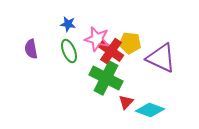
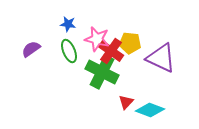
purple semicircle: rotated 66 degrees clockwise
green cross: moved 4 px left, 6 px up
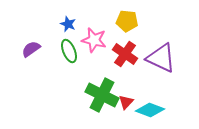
blue star: rotated 14 degrees clockwise
pink star: moved 3 px left, 1 px down
yellow pentagon: moved 3 px left, 22 px up
red cross: moved 14 px right, 3 px down
green cross: moved 23 px down
